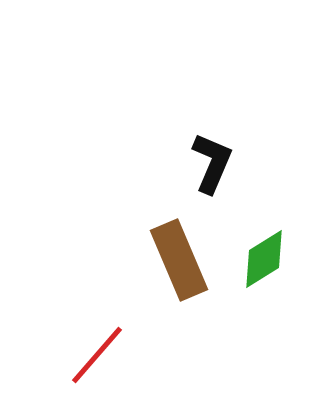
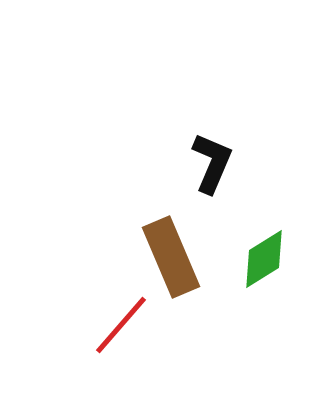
brown rectangle: moved 8 px left, 3 px up
red line: moved 24 px right, 30 px up
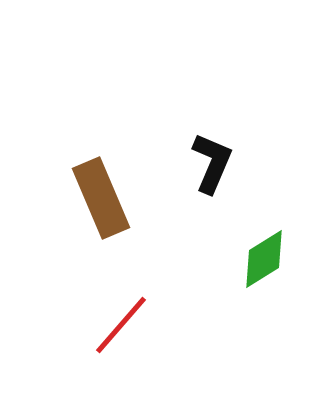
brown rectangle: moved 70 px left, 59 px up
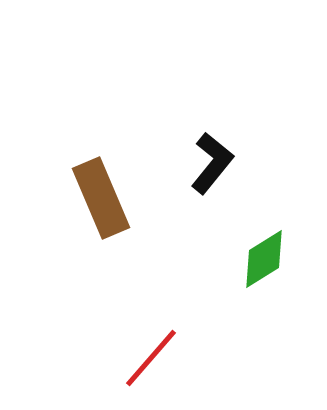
black L-shape: rotated 16 degrees clockwise
red line: moved 30 px right, 33 px down
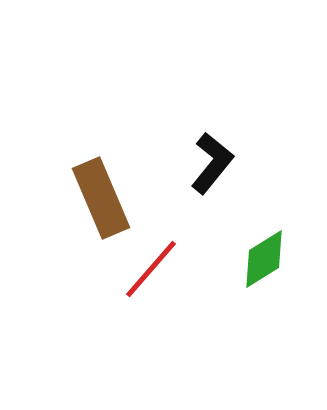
red line: moved 89 px up
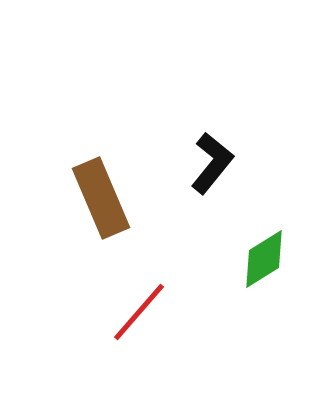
red line: moved 12 px left, 43 px down
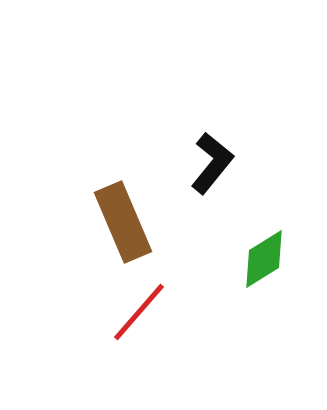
brown rectangle: moved 22 px right, 24 px down
